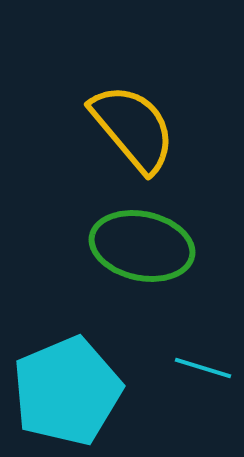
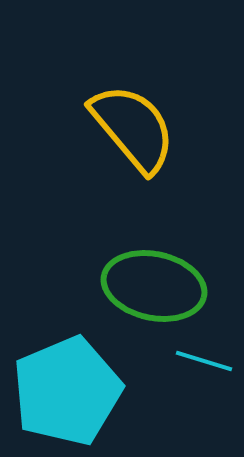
green ellipse: moved 12 px right, 40 px down
cyan line: moved 1 px right, 7 px up
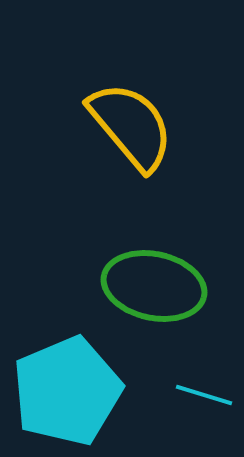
yellow semicircle: moved 2 px left, 2 px up
cyan line: moved 34 px down
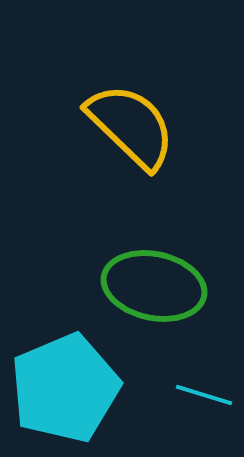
yellow semicircle: rotated 6 degrees counterclockwise
cyan pentagon: moved 2 px left, 3 px up
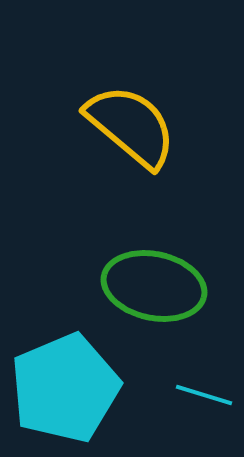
yellow semicircle: rotated 4 degrees counterclockwise
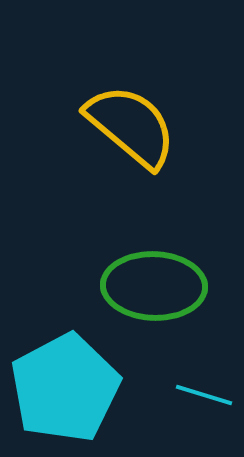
green ellipse: rotated 10 degrees counterclockwise
cyan pentagon: rotated 5 degrees counterclockwise
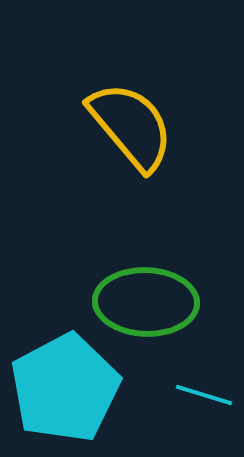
yellow semicircle: rotated 10 degrees clockwise
green ellipse: moved 8 px left, 16 px down
